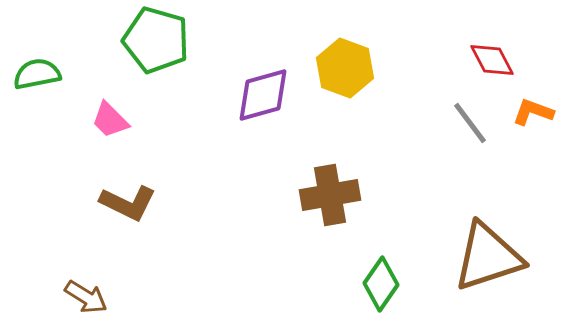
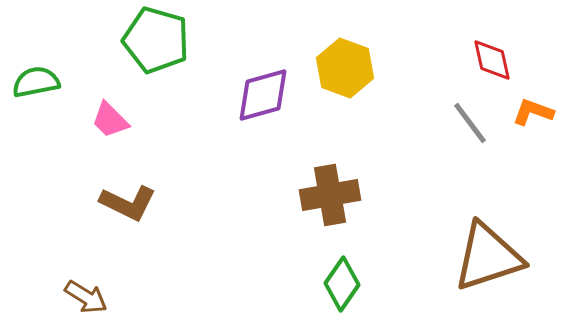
red diamond: rotated 15 degrees clockwise
green semicircle: moved 1 px left, 8 px down
green diamond: moved 39 px left
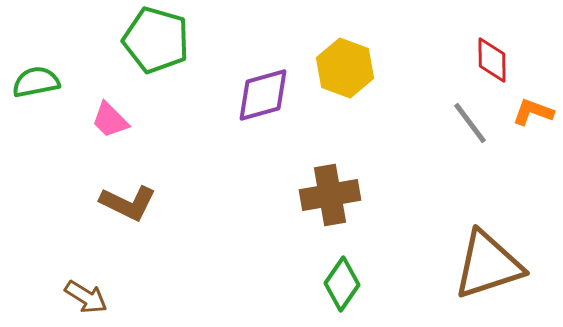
red diamond: rotated 12 degrees clockwise
brown triangle: moved 8 px down
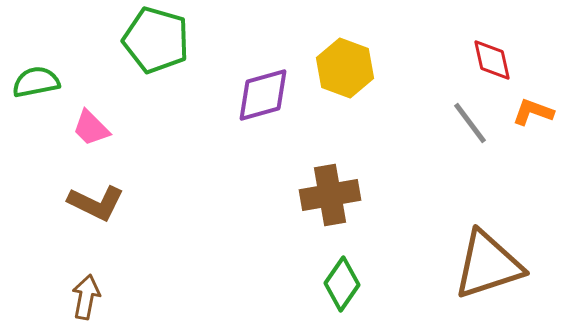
red diamond: rotated 12 degrees counterclockwise
pink trapezoid: moved 19 px left, 8 px down
brown L-shape: moved 32 px left
brown arrow: rotated 111 degrees counterclockwise
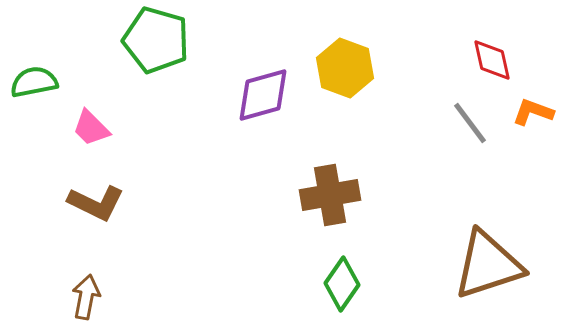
green semicircle: moved 2 px left
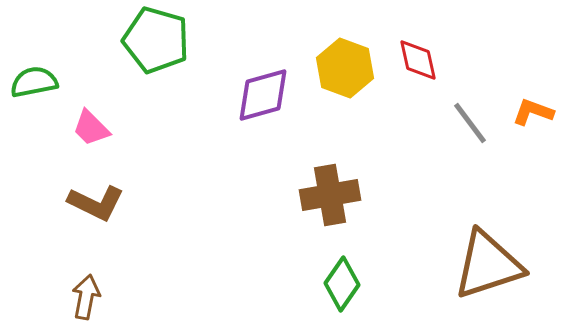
red diamond: moved 74 px left
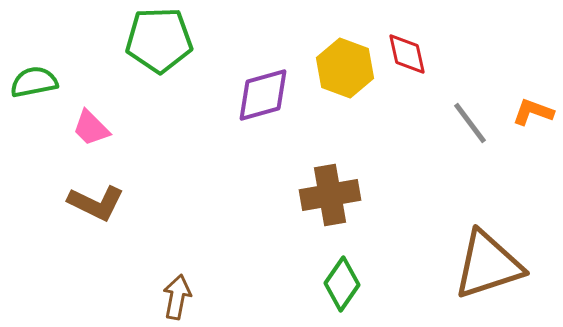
green pentagon: moved 3 px right; rotated 18 degrees counterclockwise
red diamond: moved 11 px left, 6 px up
brown arrow: moved 91 px right
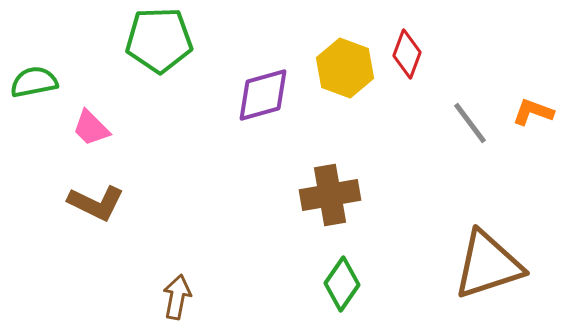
red diamond: rotated 33 degrees clockwise
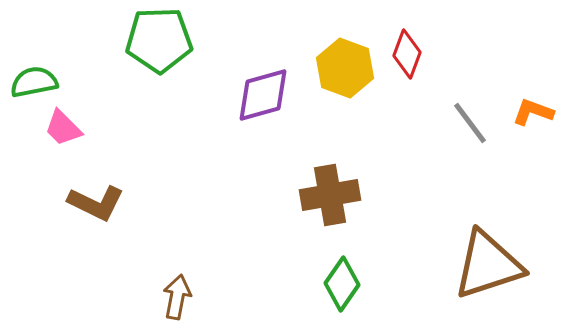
pink trapezoid: moved 28 px left
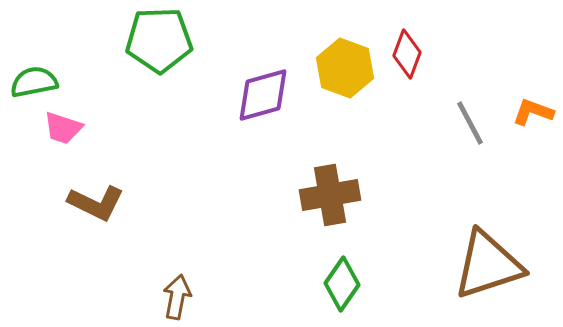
gray line: rotated 9 degrees clockwise
pink trapezoid: rotated 27 degrees counterclockwise
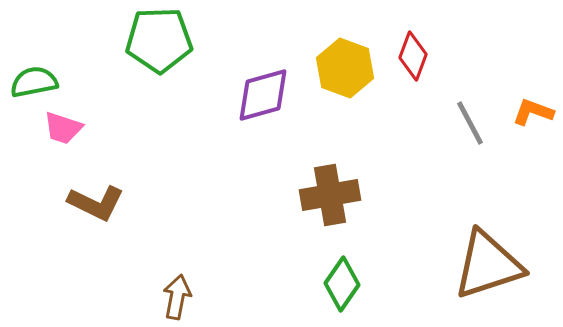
red diamond: moved 6 px right, 2 px down
